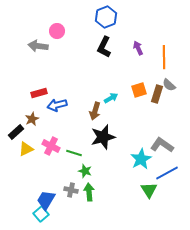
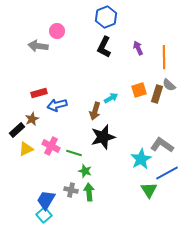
black rectangle: moved 1 px right, 2 px up
cyan square: moved 3 px right, 1 px down
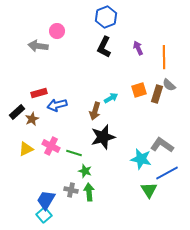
black rectangle: moved 18 px up
cyan star: rotated 30 degrees counterclockwise
